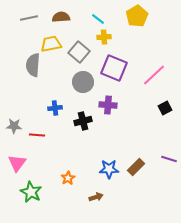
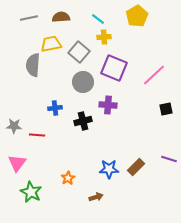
black square: moved 1 px right, 1 px down; rotated 16 degrees clockwise
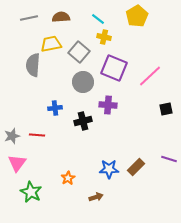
yellow cross: rotated 16 degrees clockwise
pink line: moved 4 px left, 1 px down
gray star: moved 2 px left, 10 px down; rotated 21 degrees counterclockwise
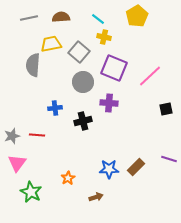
purple cross: moved 1 px right, 2 px up
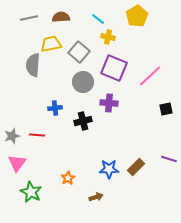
yellow cross: moved 4 px right
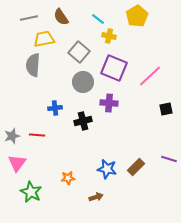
brown semicircle: rotated 120 degrees counterclockwise
yellow cross: moved 1 px right, 1 px up
yellow trapezoid: moved 7 px left, 5 px up
blue star: moved 2 px left; rotated 12 degrees clockwise
orange star: rotated 24 degrees clockwise
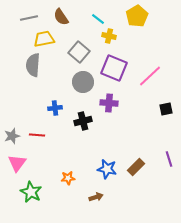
purple line: rotated 56 degrees clockwise
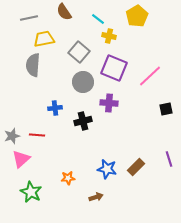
brown semicircle: moved 3 px right, 5 px up
pink triangle: moved 4 px right, 4 px up; rotated 12 degrees clockwise
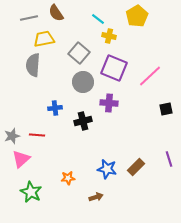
brown semicircle: moved 8 px left, 1 px down
gray square: moved 1 px down
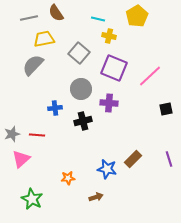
cyan line: rotated 24 degrees counterclockwise
gray semicircle: rotated 40 degrees clockwise
gray circle: moved 2 px left, 7 px down
gray star: moved 2 px up
brown rectangle: moved 3 px left, 8 px up
green star: moved 1 px right, 7 px down
